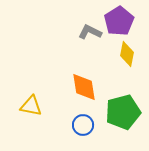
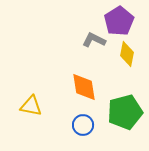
gray L-shape: moved 4 px right, 8 px down
green pentagon: moved 2 px right
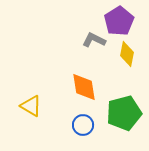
yellow triangle: rotated 20 degrees clockwise
green pentagon: moved 1 px left, 1 px down
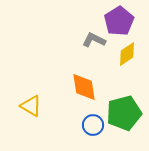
yellow diamond: rotated 45 degrees clockwise
blue circle: moved 10 px right
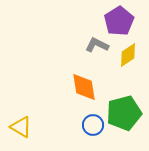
gray L-shape: moved 3 px right, 5 px down
yellow diamond: moved 1 px right, 1 px down
yellow triangle: moved 10 px left, 21 px down
